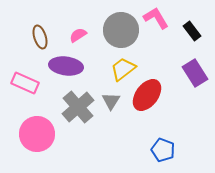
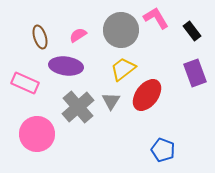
purple rectangle: rotated 12 degrees clockwise
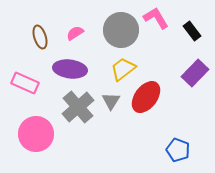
pink semicircle: moved 3 px left, 2 px up
purple ellipse: moved 4 px right, 3 px down
purple rectangle: rotated 64 degrees clockwise
red ellipse: moved 1 px left, 2 px down
pink circle: moved 1 px left
blue pentagon: moved 15 px right
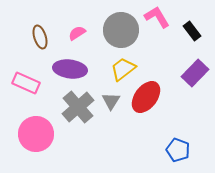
pink L-shape: moved 1 px right, 1 px up
pink semicircle: moved 2 px right
pink rectangle: moved 1 px right
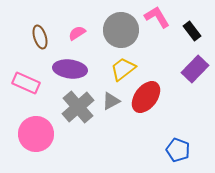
purple rectangle: moved 4 px up
gray triangle: rotated 30 degrees clockwise
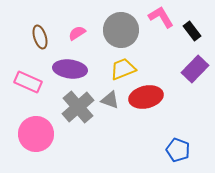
pink L-shape: moved 4 px right
yellow trapezoid: rotated 16 degrees clockwise
pink rectangle: moved 2 px right, 1 px up
red ellipse: rotated 40 degrees clockwise
gray triangle: moved 1 px left, 1 px up; rotated 48 degrees clockwise
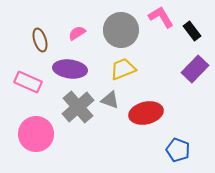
brown ellipse: moved 3 px down
red ellipse: moved 16 px down
